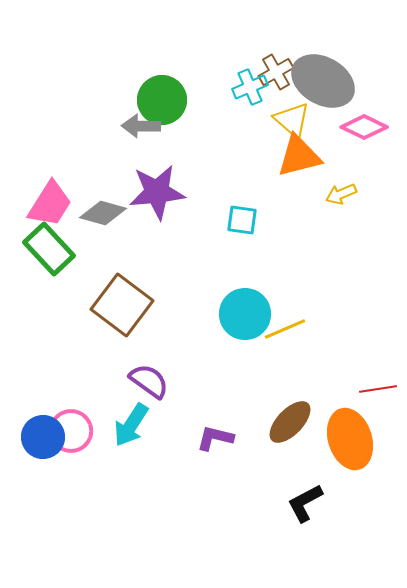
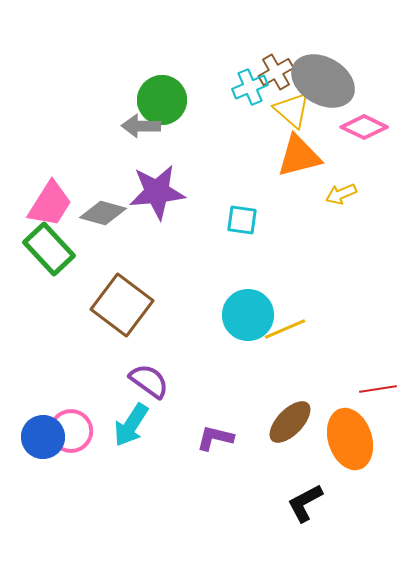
yellow triangle: moved 10 px up
cyan circle: moved 3 px right, 1 px down
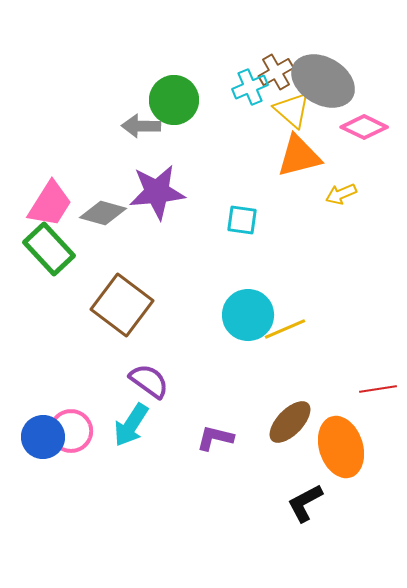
green circle: moved 12 px right
orange ellipse: moved 9 px left, 8 px down
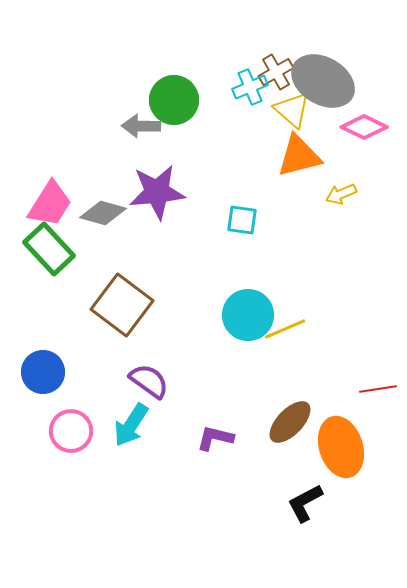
blue circle: moved 65 px up
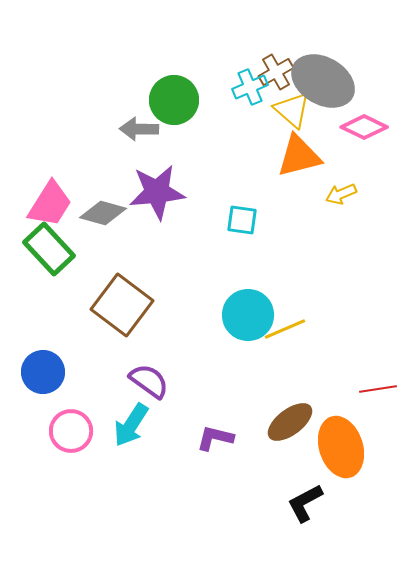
gray arrow: moved 2 px left, 3 px down
brown ellipse: rotated 9 degrees clockwise
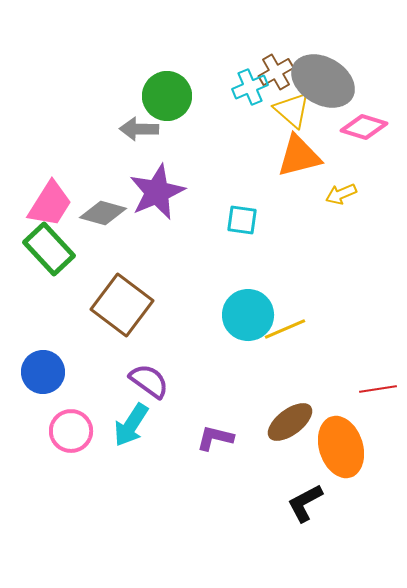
green circle: moved 7 px left, 4 px up
pink diamond: rotated 9 degrees counterclockwise
purple star: rotated 18 degrees counterclockwise
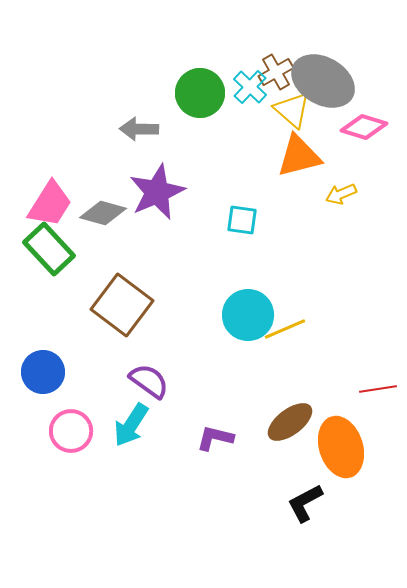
cyan cross: rotated 24 degrees counterclockwise
green circle: moved 33 px right, 3 px up
